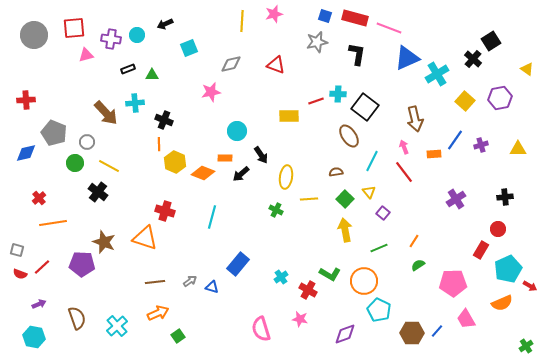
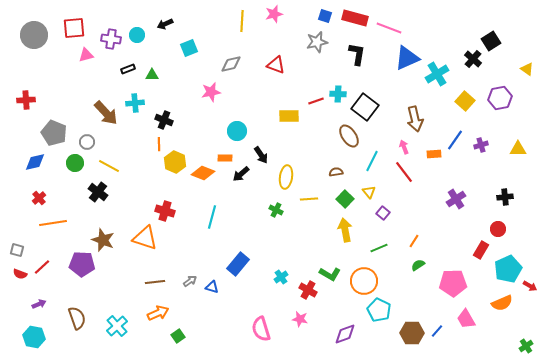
blue diamond at (26, 153): moved 9 px right, 9 px down
brown star at (104, 242): moved 1 px left, 2 px up
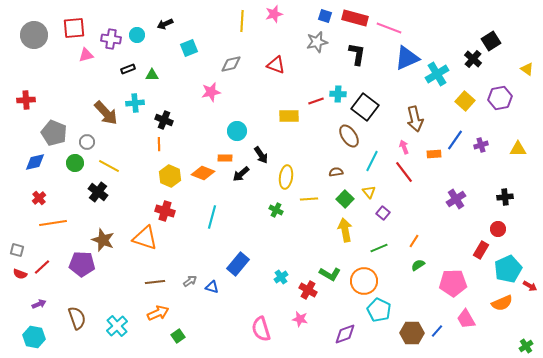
yellow hexagon at (175, 162): moved 5 px left, 14 px down
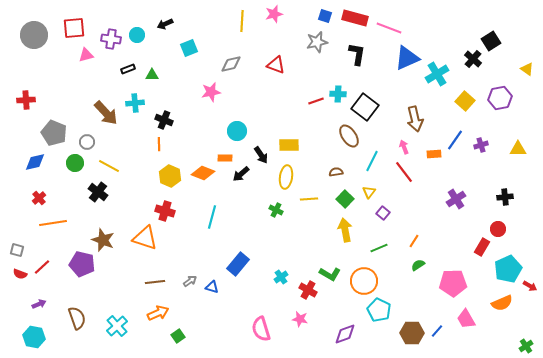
yellow rectangle at (289, 116): moved 29 px down
yellow triangle at (369, 192): rotated 16 degrees clockwise
red rectangle at (481, 250): moved 1 px right, 3 px up
purple pentagon at (82, 264): rotated 10 degrees clockwise
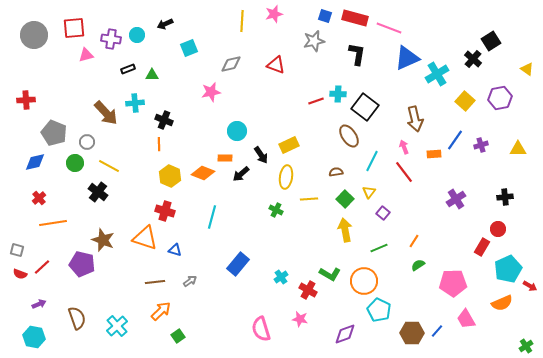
gray star at (317, 42): moved 3 px left, 1 px up
yellow rectangle at (289, 145): rotated 24 degrees counterclockwise
blue triangle at (212, 287): moved 37 px left, 37 px up
orange arrow at (158, 313): moved 3 px right, 2 px up; rotated 20 degrees counterclockwise
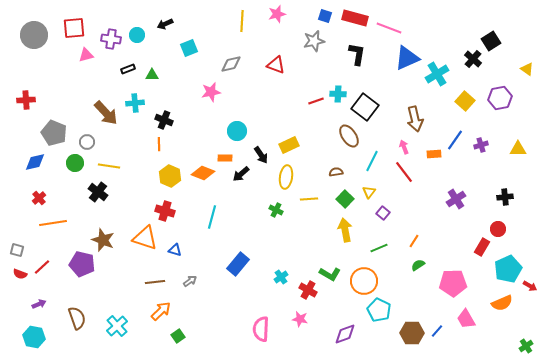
pink star at (274, 14): moved 3 px right
yellow line at (109, 166): rotated 20 degrees counterclockwise
pink semicircle at (261, 329): rotated 20 degrees clockwise
